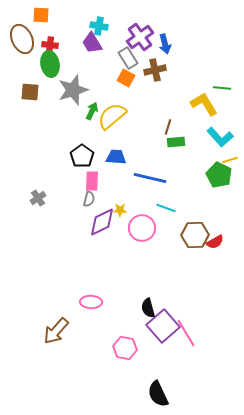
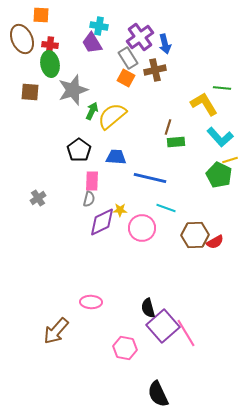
black pentagon at (82, 156): moved 3 px left, 6 px up
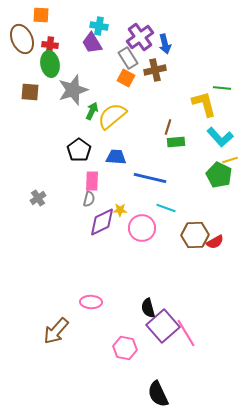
yellow L-shape at (204, 104): rotated 16 degrees clockwise
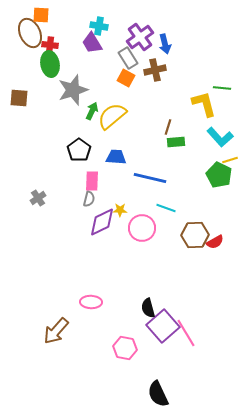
brown ellipse at (22, 39): moved 8 px right, 6 px up
brown square at (30, 92): moved 11 px left, 6 px down
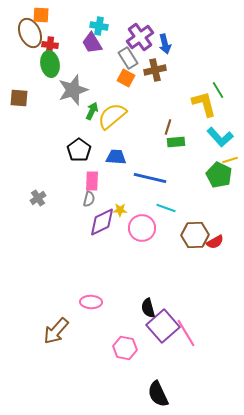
green line at (222, 88): moved 4 px left, 2 px down; rotated 54 degrees clockwise
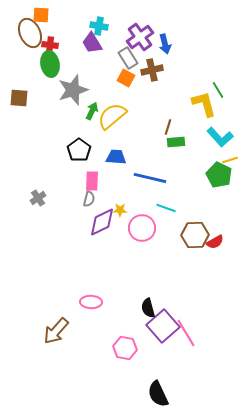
brown cross at (155, 70): moved 3 px left
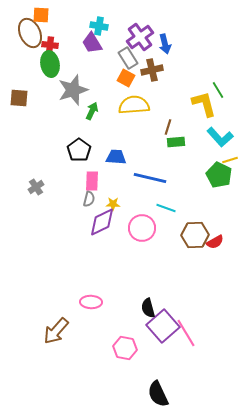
yellow semicircle at (112, 116): moved 22 px right, 11 px up; rotated 36 degrees clockwise
gray cross at (38, 198): moved 2 px left, 11 px up
yellow star at (120, 210): moved 7 px left, 6 px up
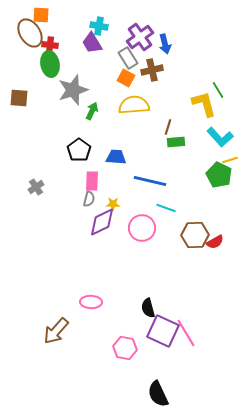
brown ellipse at (30, 33): rotated 8 degrees counterclockwise
blue line at (150, 178): moved 3 px down
purple square at (163, 326): moved 5 px down; rotated 24 degrees counterclockwise
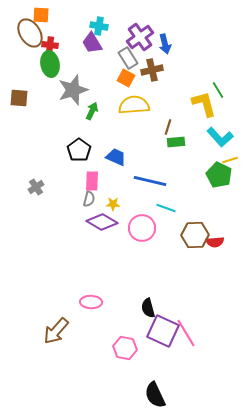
blue trapezoid at (116, 157): rotated 20 degrees clockwise
purple diamond at (102, 222): rotated 56 degrees clockwise
red semicircle at (215, 242): rotated 24 degrees clockwise
black semicircle at (158, 394): moved 3 px left, 1 px down
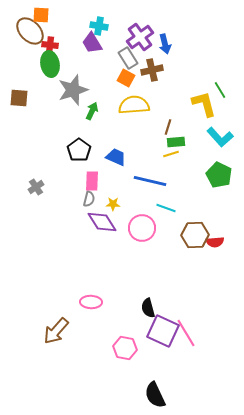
brown ellipse at (30, 33): moved 2 px up; rotated 12 degrees counterclockwise
green line at (218, 90): moved 2 px right
yellow line at (230, 160): moved 59 px left, 6 px up
purple diamond at (102, 222): rotated 28 degrees clockwise
